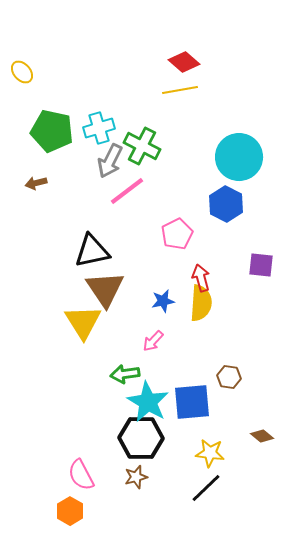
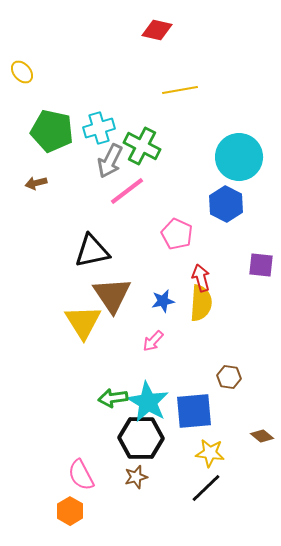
red diamond: moved 27 px left, 32 px up; rotated 28 degrees counterclockwise
pink pentagon: rotated 20 degrees counterclockwise
brown triangle: moved 7 px right, 6 px down
green arrow: moved 12 px left, 24 px down
blue square: moved 2 px right, 9 px down
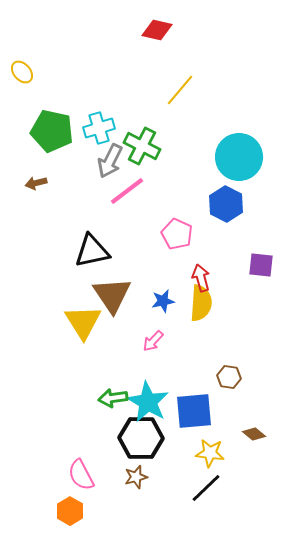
yellow line: rotated 40 degrees counterclockwise
brown diamond: moved 8 px left, 2 px up
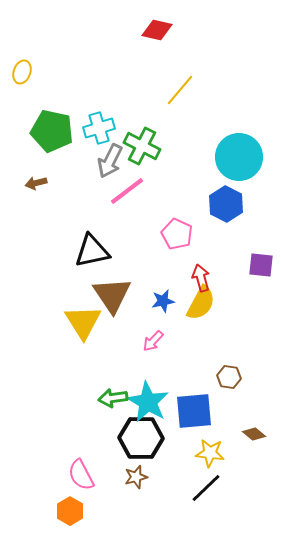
yellow ellipse: rotated 60 degrees clockwise
yellow semicircle: rotated 24 degrees clockwise
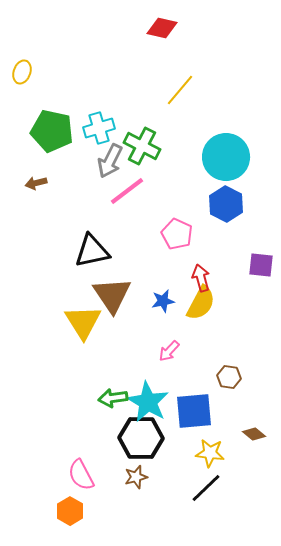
red diamond: moved 5 px right, 2 px up
cyan circle: moved 13 px left
pink arrow: moved 16 px right, 10 px down
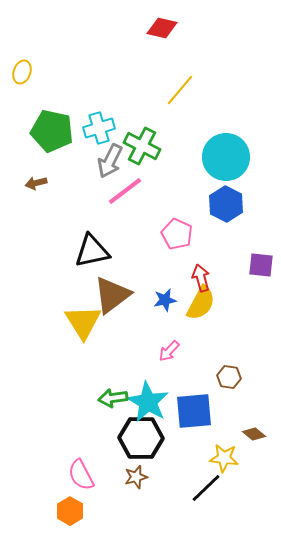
pink line: moved 2 px left
brown triangle: rotated 27 degrees clockwise
blue star: moved 2 px right, 1 px up
yellow star: moved 14 px right, 5 px down
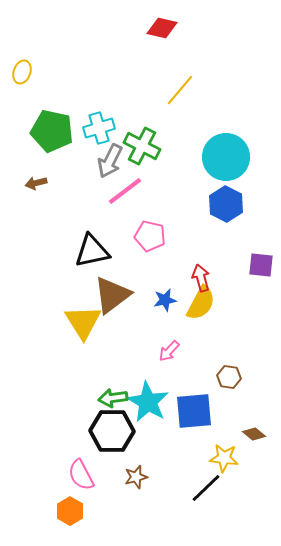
pink pentagon: moved 27 px left, 2 px down; rotated 12 degrees counterclockwise
black hexagon: moved 29 px left, 7 px up
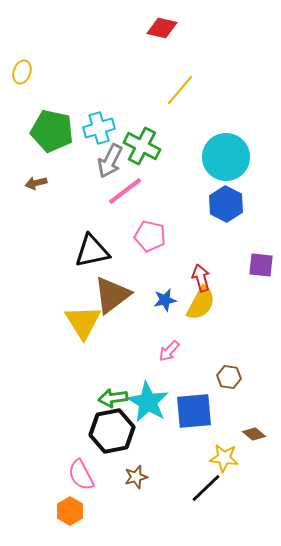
black hexagon: rotated 12 degrees counterclockwise
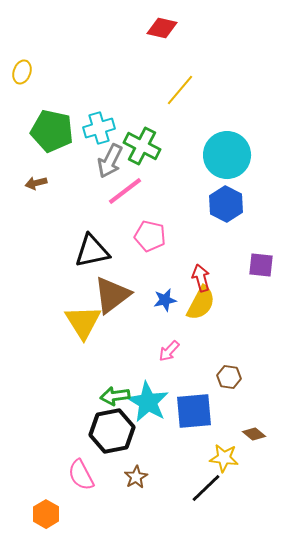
cyan circle: moved 1 px right, 2 px up
green arrow: moved 2 px right, 2 px up
brown star: rotated 15 degrees counterclockwise
orange hexagon: moved 24 px left, 3 px down
